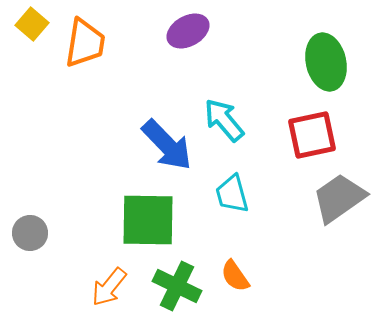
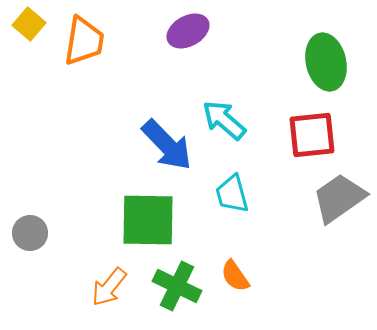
yellow square: moved 3 px left
orange trapezoid: moved 1 px left, 2 px up
cyan arrow: rotated 9 degrees counterclockwise
red square: rotated 6 degrees clockwise
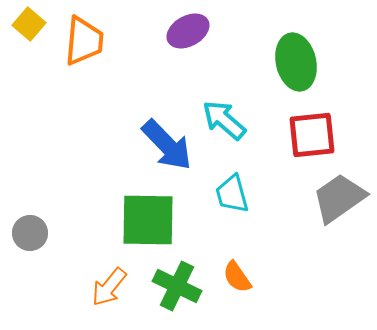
orange trapezoid: rotated 4 degrees counterclockwise
green ellipse: moved 30 px left
orange semicircle: moved 2 px right, 1 px down
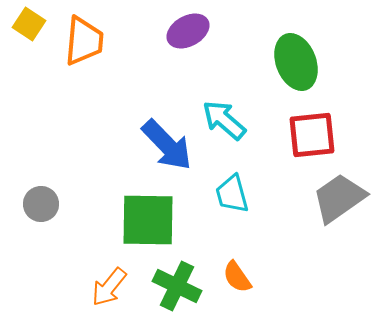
yellow square: rotated 8 degrees counterclockwise
green ellipse: rotated 8 degrees counterclockwise
gray circle: moved 11 px right, 29 px up
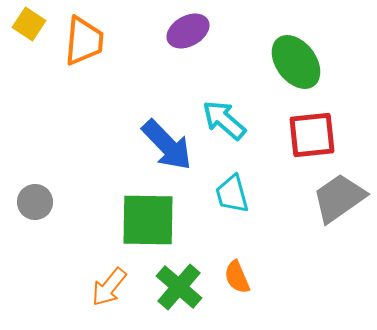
green ellipse: rotated 16 degrees counterclockwise
gray circle: moved 6 px left, 2 px up
orange semicircle: rotated 12 degrees clockwise
green cross: moved 2 px right, 1 px down; rotated 15 degrees clockwise
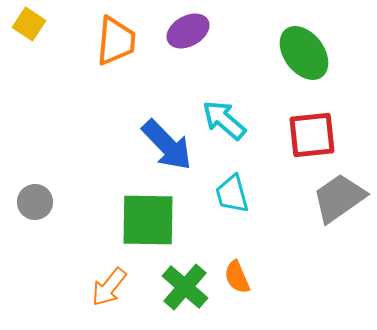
orange trapezoid: moved 32 px right
green ellipse: moved 8 px right, 9 px up
green cross: moved 6 px right
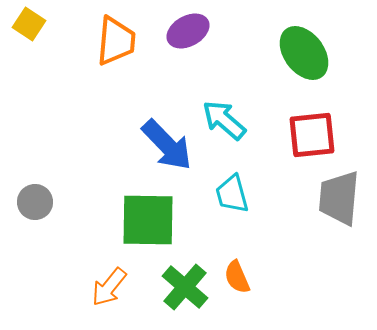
gray trapezoid: rotated 50 degrees counterclockwise
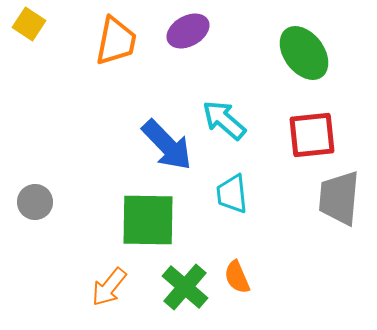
orange trapezoid: rotated 6 degrees clockwise
cyan trapezoid: rotated 9 degrees clockwise
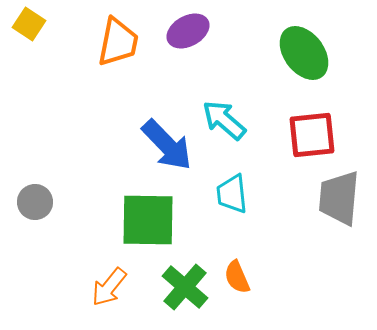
orange trapezoid: moved 2 px right, 1 px down
